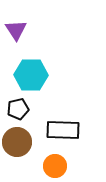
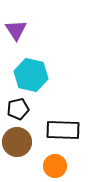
cyan hexagon: rotated 12 degrees clockwise
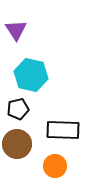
brown circle: moved 2 px down
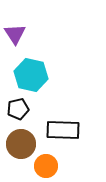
purple triangle: moved 1 px left, 4 px down
brown circle: moved 4 px right
orange circle: moved 9 px left
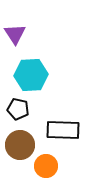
cyan hexagon: rotated 16 degrees counterclockwise
black pentagon: rotated 25 degrees clockwise
brown circle: moved 1 px left, 1 px down
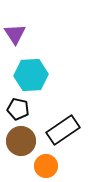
black rectangle: rotated 36 degrees counterclockwise
brown circle: moved 1 px right, 4 px up
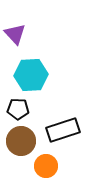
purple triangle: rotated 10 degrees counterclockwise
black pentagon: rotated 10 degrees counterclockwise
black rectangle: rotated 16 degrees clockwise
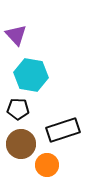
purple triangle: moved 1 px right, 1 px down
cyan hexagon: rotated 12 degrees clockwise
brown circle: moved 3 px down
orange circle: moved 1 px right, 1 px up
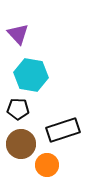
purple triangle: moved 2 px right, 1 px up
